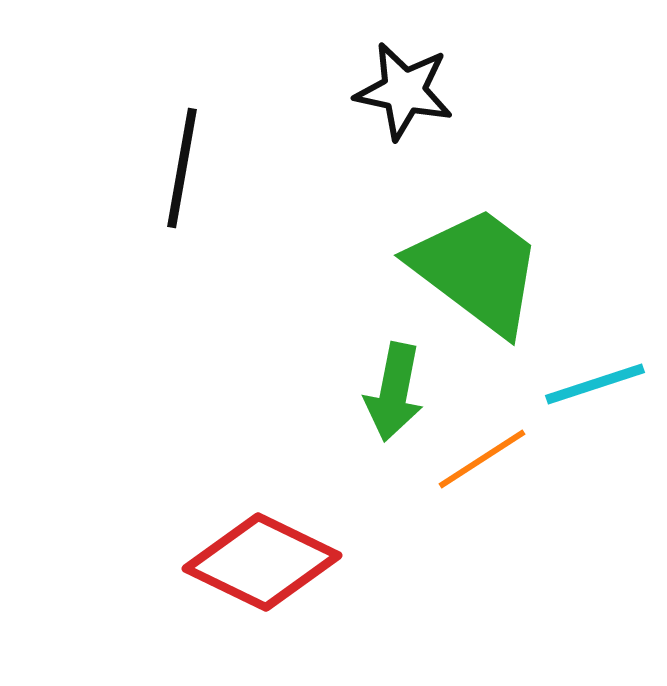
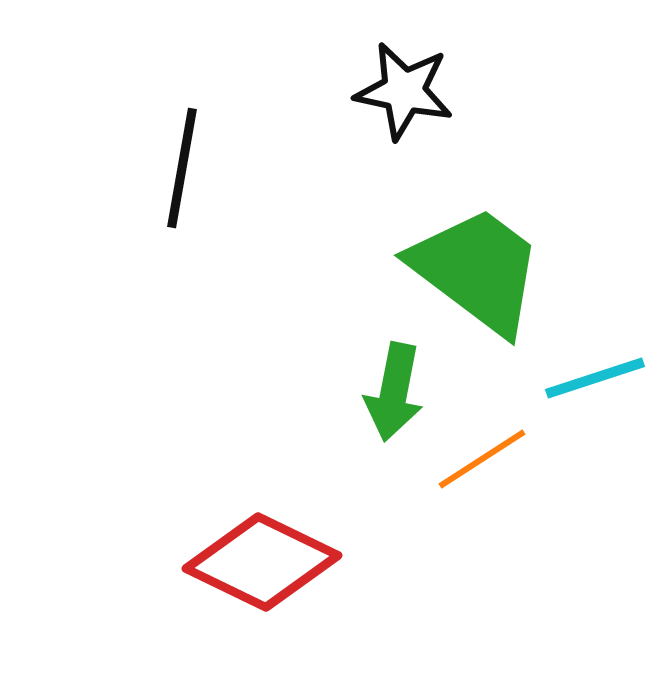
cyan line: moved 6 px up
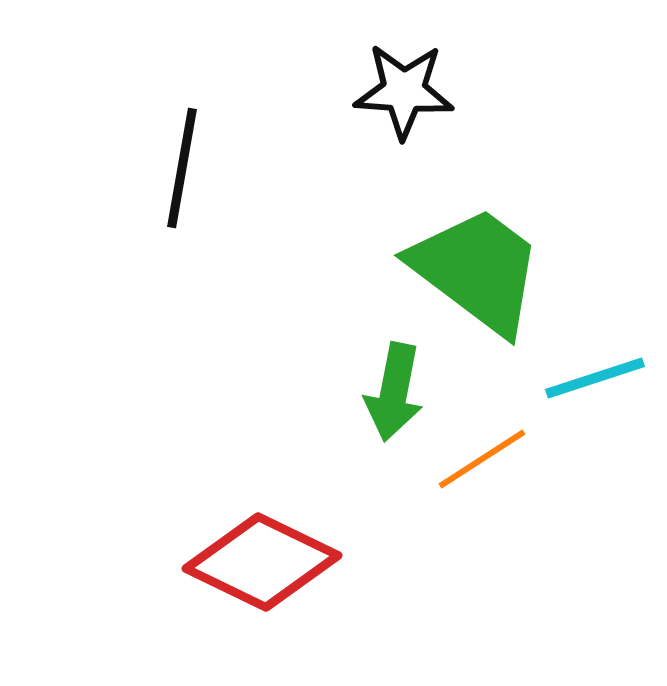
black star: rotated 8 degrees counterclockwise
